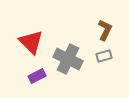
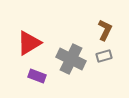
red triangle: moved 2 px left, 1 px down; rotated 44 degrees clockwise
gray cross: moved 3 px right
purple rectangle: rotated 48 degrees clockwise
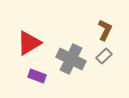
gray rectangle: rotated 28 degrees counterclockwise
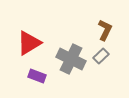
gray rectangle: moved 3 px left
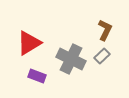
gray rectangle: moved 1 px right
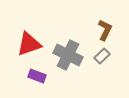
red triangle: moved 1 px down; rotated 12 degrees clockwise
gray cross: moved 3 px left, 4 px up
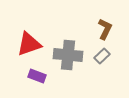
brown L-shape: moved 1 px up
gray cross: rotated 20 degrees counterclockwise
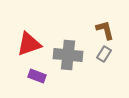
brown L-shape: moved 1 px down; rotated 40 degrees counterclockwise
gray rectangle: moved 2 px right, 2 px up; rotated 14 degrees counterclockwise
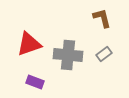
brown L-shape: moved 3 px left, 12 px up
gray rectangle: rotated 21 degrees clockwise
purple rectangle: moved 2 px left, 6 px down
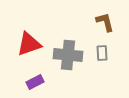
brown L-shape: moved 3 px right, 4 px down
gray rectangle: moved 2 px left, 1 px up; rotated 56 degrees counterclockwise
purple rectangle: rotated 48 degrees counterclockwise
